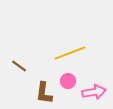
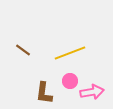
brown line: moved 4 px right, 16 px up
pink circle: moved 2 px right
pink arrow: moved 2 px left
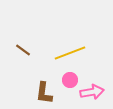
pink circle: moved 1 px up
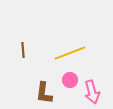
brown line: rotated 49 degrees clockwise
pink arrow: rotated 85 degrees clockwise
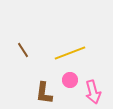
brown line: rotated 28 degrees counterclockwise
pink arrow: moved 1 px right
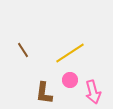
yellow line: rotated 12 degrees counterclockwise
